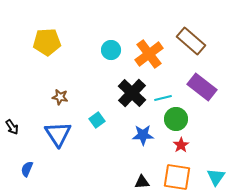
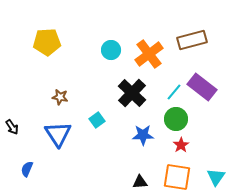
brown rectangle: moved 1 px right, 1 px up; rotated 56 degrees counterclockwise
cyan line: moved 11 px right, 6 px up; rotated 36 degrees counterclockwise
black triangle: moved 2 px left
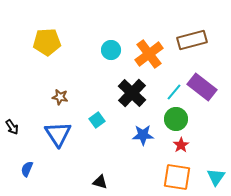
black triangle: moved 40 px left; rotated 21 degrees clockwise
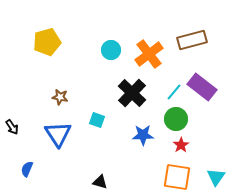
yellow pentagon: rotated 12 degrees counterclockwise
cyan square: rotated 35 degrees counterclockwise
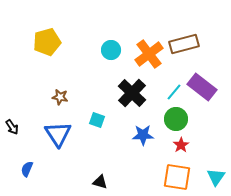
brown rectangle: moved 8 px left, 4 px down
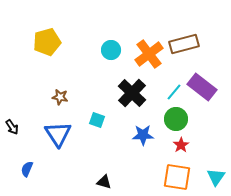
black triangle: moved 4 px right
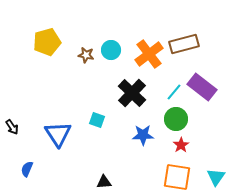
brown star: moved 26 px right, 42 px up
black triangle: rotated 21 degrees counterclockwise
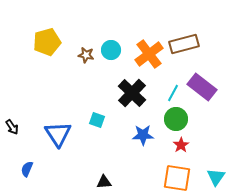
cyan line: moved 1 px left, 1 px down; rotated 12 degrees counterclockwise
orange square: moved 1 px down
